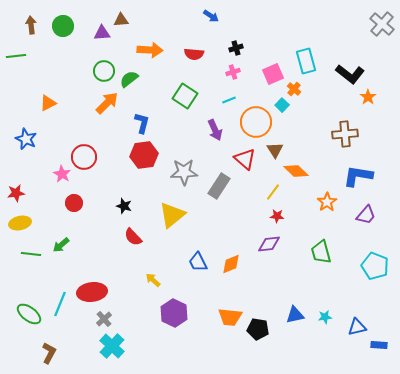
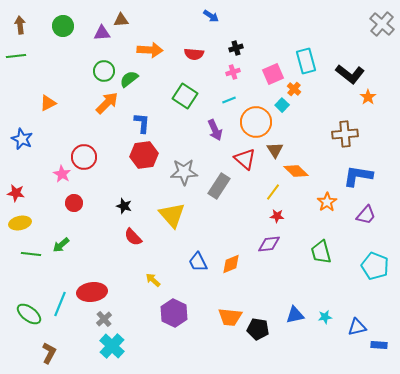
brown arrow at (31, 25): moved 11 px left
blue L-shape at (142, 123): rotated 10 degrees counterclockwise
blue star at (26, 139): moved 4 px left
red star at (16, 193): rotated 18 degrees clockwise
yellow triangle at (172, 215): rotated 32 degrees counterclockwise
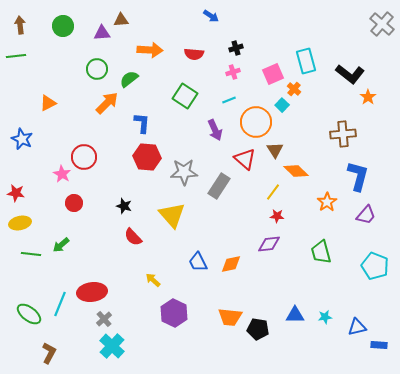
green circle at (104, 71): moved 7 px left, 2 px up
brown cross at (345, 134): moved 2 px left
red hexagon at (144, 155): moved 3 px right, 2 px down; rotated 12 degrees clockwise
blue L-shape at (358, 176): rotated 96 degrees clockwise
orange diamond at (231, 264): rotated 10 degrees clockwise
blue triangle at (295, 315): rotated 12 degrees clockwise
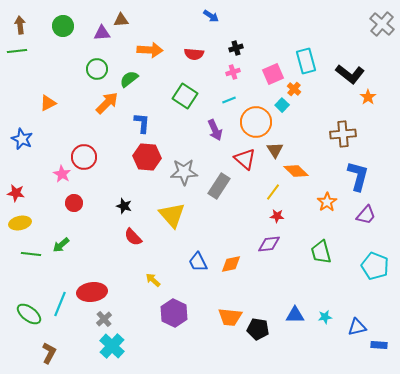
green line at (16, 56): moved 1 px right, 5 px up
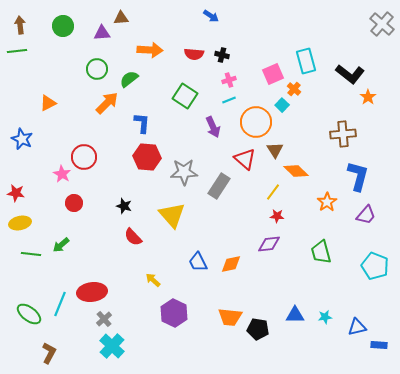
brown triangle at (121, 20): moved 2 px up
black cross at (236, 48): moved 14 px left, 7 px down; rotated 32 degrees clockwise
pink cross at (233, 72): moved 4 px left, 8 px down
purple arrow at (215, 130): moved 2 px left, 3 px up
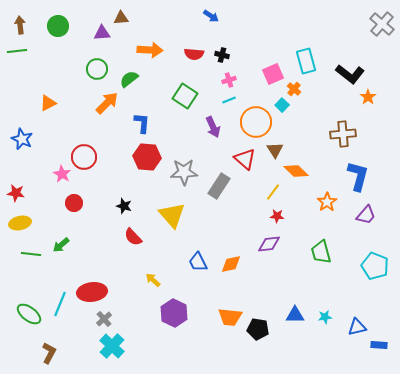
green circle at (63, 26): moved 5 px left
